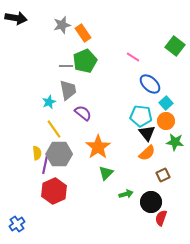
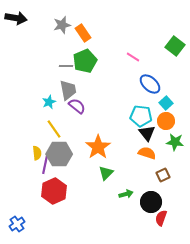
purple semicircle: moved 6 px left, 7 px up
orange semicircle: rotated 120 degrees counterclockwise
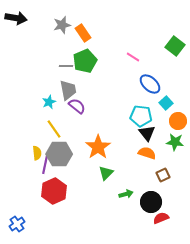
orange circle: moved 12 px right
red semicircle: rotated 49 degrees clockwise
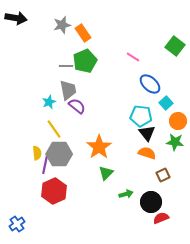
orange star: moved 1 px right
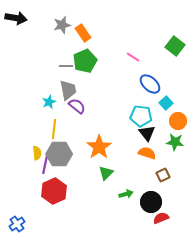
yellow line: rotated 42 degrees clockwise
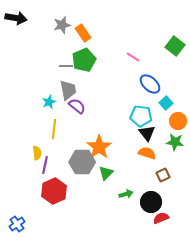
green pentagon: moved 1 px left, 1 px up
gray hexagon: moved 23 px right, 8 px down
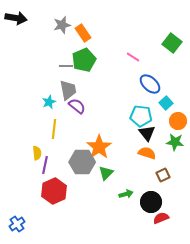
green square: moved 3 px left, 3 px up
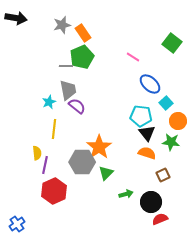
green pentagon: moved 2 px left, 3 px up
green star: moved 4 px left
red semicircle: moved 1 px left, 1 px down
